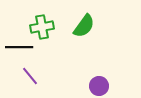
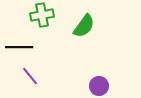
green cross: moved 12 px up
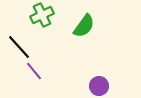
green cross: rotated 15 degrees counterclockwise
black line: rotated 48 degrees clockwise
purple line: moved 4 px right, 5 px up
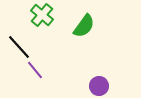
green cross: rotated 25 degrees counterclockwise
purple line: moved 1 px right, 1 px up
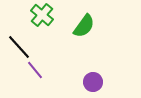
purple circle: moved 6 px left, 4 px up
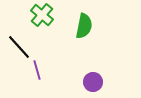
green semicircle: rotated 25 degrees counterclockwise
purple line: moved 2 px right; rotated 24 degrees clockwise
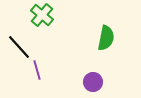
green semicircle: moved 22 px right, 12 px down
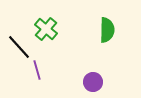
green cross: moved 4 px right, 14 px down
green semicircle: moved 1 px right, 8 px up; rotated 10 degrees counterclockwise
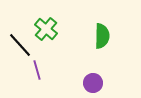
green semicircle: moved 5 px left, 6 px down
black line: moved 1 px right, 2 px up
purple circle: moved 1 px down
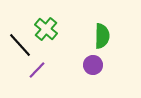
purple line: rotated 60 degrees clockwise
purple circle: moved 18 px up
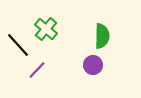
black line: moved 2 px left
